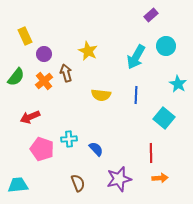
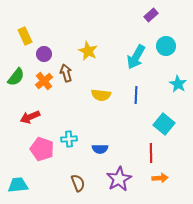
cyan square: moved 6 px down
blue semicircle: moved 4 px right; rotated 133 degrees clockwise
purple star: rotated 15 degrees counterclockwise
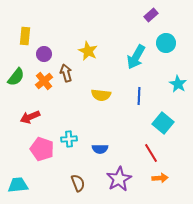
yellow rectangle: rotated 30 degrees clockwise
cyan circle: moved 3 px up
blue line: moved 3 px right, 1 px down
cyan square: moved 1 px left, 1 px up
red line: rotated 30 degrees counterclockwise
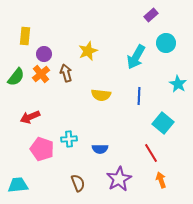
yellow star: rotated 24 degrees clockwise
orange cross: moved 3 px left, 7 px up
orange arrow: moved 1 px right, 2 px down; rotated 105 degrees counterclockwise
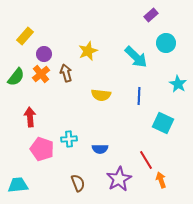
yellow rectangle: rotated 36 degrees clockwise
cyan arrow: rotated 75 degrees counterclockwise
red arrow: rotated 108 degrees clockwise
cyan square: rotated 15 degrees counterclockwise
red line: moved 5 px left, 7 px down
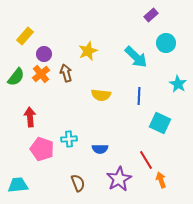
cyan square: moved 3 px left
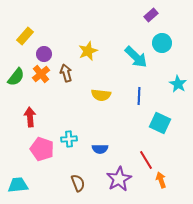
cyan circle: moved 4 px left
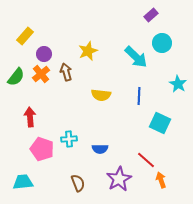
brown arrow: moved 1 px up
red line: rotated 18 degrees counterclockwise
cyan trapezoid: moved 5 px right, 3 px up
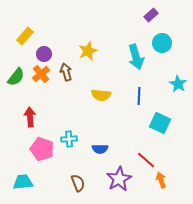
cyan arrow: rotated 30 degrees clockwise
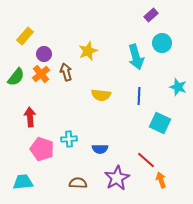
cyan star: moved 3 px down; rotated 12 degrees counterclockwise
purple star: moved 2 px left, 1 px up
brown semicircle: rotated 66 degrees counterclockwise
